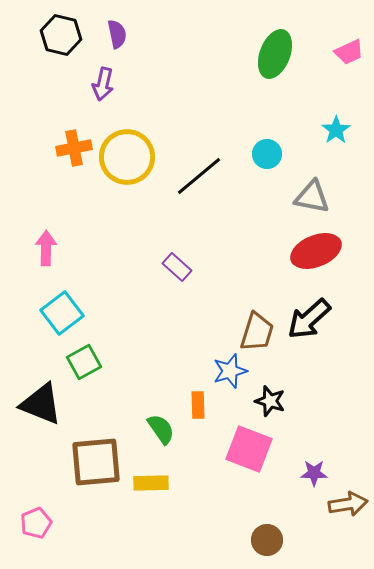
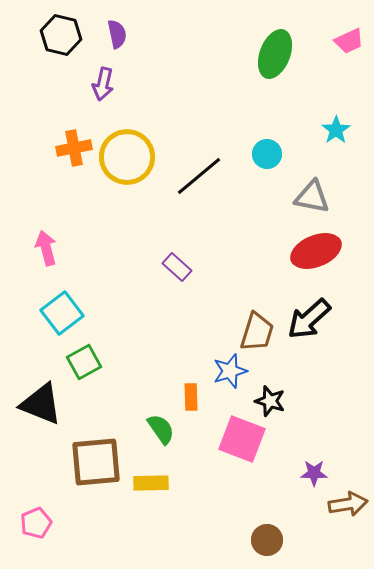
pink trapezoid: moved 11 px up
pink arrow: rotated 16 degrees counterclockwise
orange rectangle: moved 7 px left, 8 px up
pink square: moved 7 px left, 10 px up
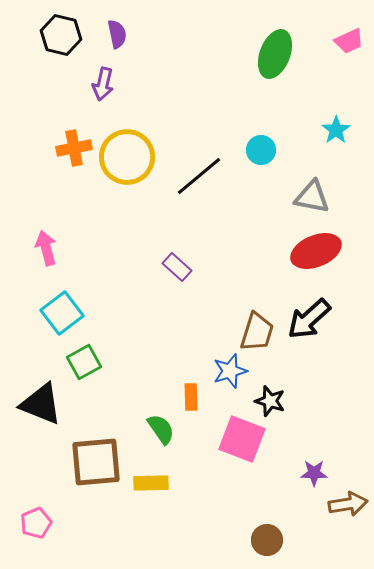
cyan circle: moved 6 px left, 4 px up
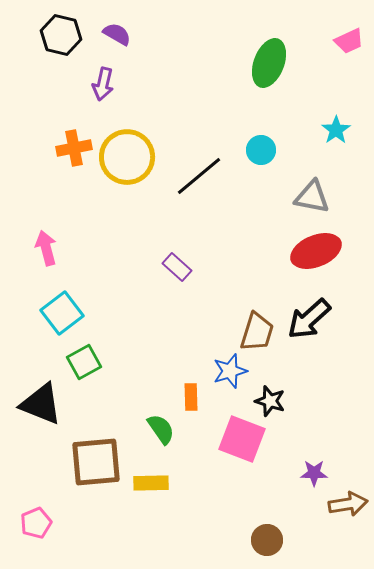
purple semicircle: rotated 48 degrees counterclockwise
green ellipse: moved 6 px left, 9 px down
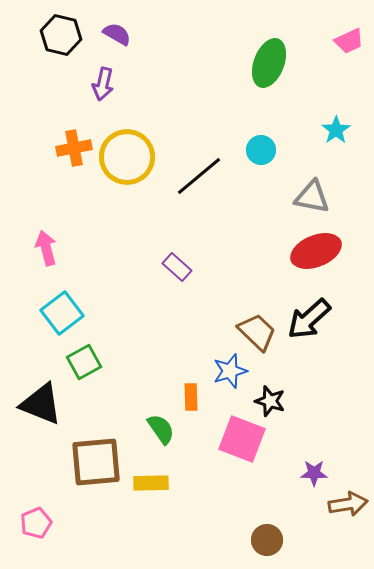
brown trapezoid: rotated 63 degrees counterclockwise
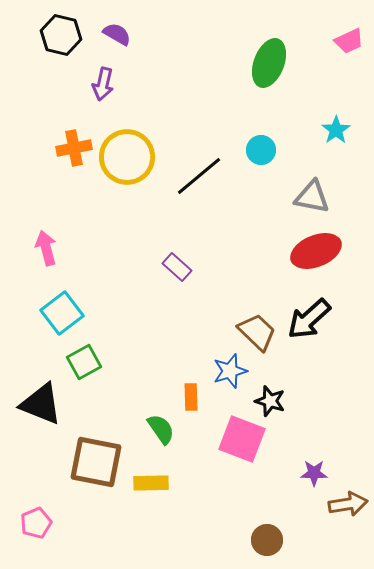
brown square: rotated 16 degrees clockwise
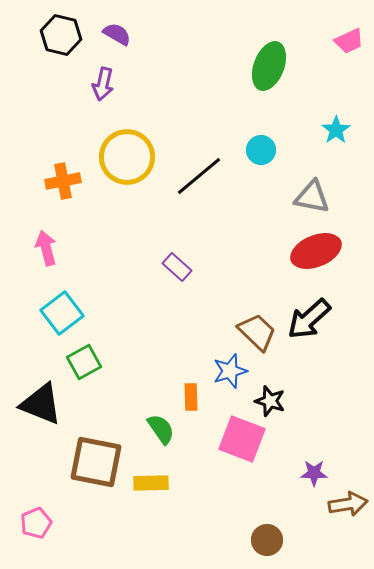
green ellipse: moved 3 px down
orange cross: moved 11 px left, 33 px down
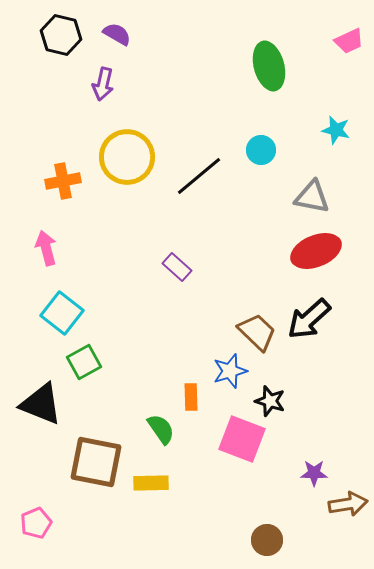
green ellipse: rotated 36 degrees counterclockwise
cyan star: rotated 24 degrees counterclockwise
cyan square: rotated 15 degrees counterclockwise
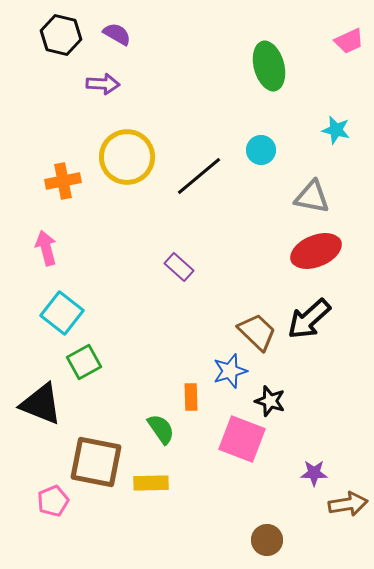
purple arrow: rotated 100 degrees counterclockwise
purple rectangle: moved 2 px right
pink pentagon: moved 17 px right, 22 px up
